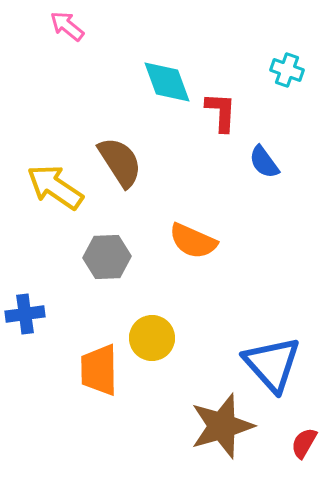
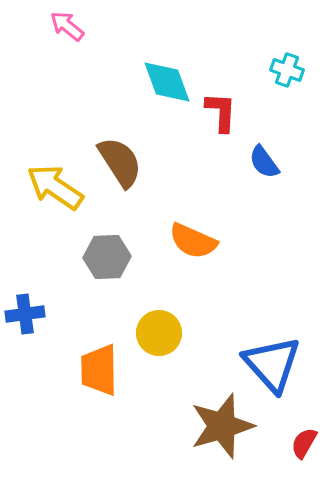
yellow circle: moved 7 px right, 5 px up
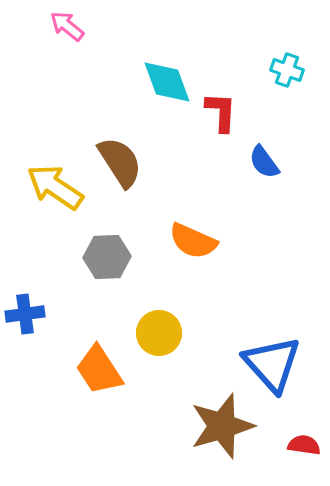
orange trapezoid: rotated 32 degrees counterclockwise
red semicircle: moved 2 px down; rotated 68 degrees clockwise
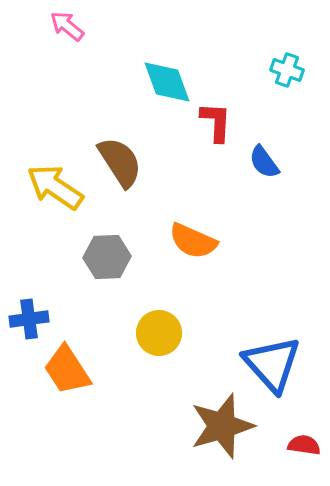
red L-shape: moved 5 px left, 10 px down
blue cross: moved 4 px right, 5 px down
orange trapezoid: moved 32 px left
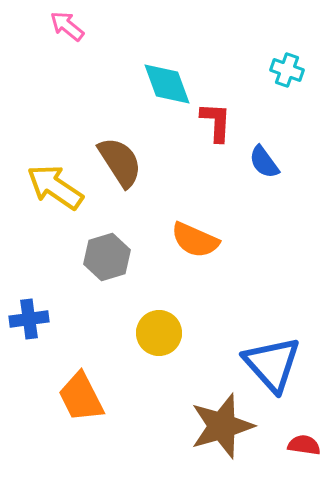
cyan diamond: moved 2 px down
orange semicircle: moved 2 px right, 1 px up
gray hexagon: rotated 15 degrees counterclockwise
orange trapezoid: moved 14 px right, 27 px down; rotated 6 degrees clockwise
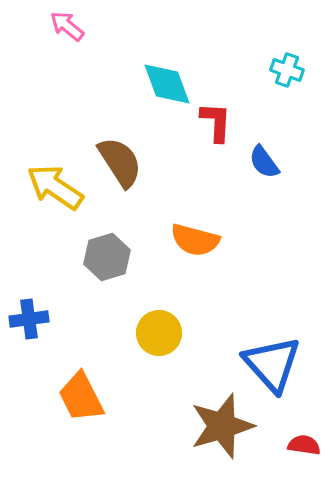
orange semicircle: rotated 9 degrees counterclockwise
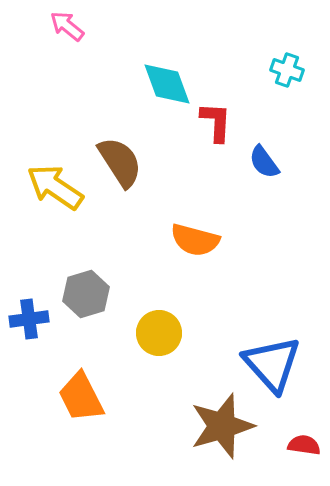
gray hexagon: moved 21 px left, 37 px down
